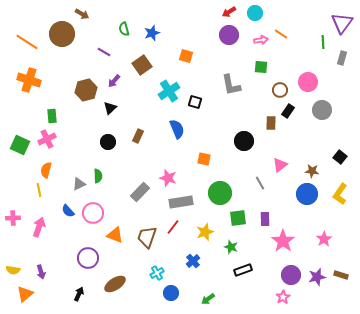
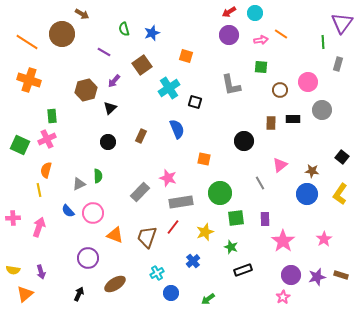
gray rectangle at (342, 58): moved 4 px left, 6 px down
cyan cross at (169, 91): moved 3 px up
black rectangle at (288, 111): moved 5 px right, 8 px down; rotated 56 degrees clockwise
brown rectangle at (138, 136): moved 3 px right
black square at (340, 157): moved 2 px right
green square at (238, 218): moved 2 px left
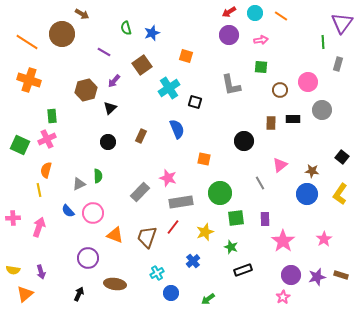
green semicircle at (124, 29): moved 2 px right, 1 px up
orange line at (281, 34): moved 18 px up
brown ellipse at (115, 284): rotated 40 degrees clockwise
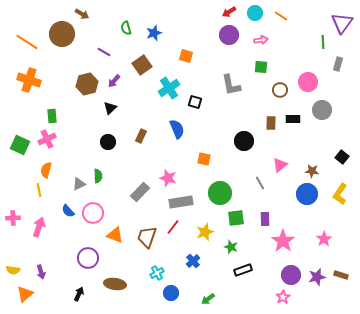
blue star at (152, 33): moved 2 px right
brown hexagon at (86, 90): moved 1 px right, 6 px up
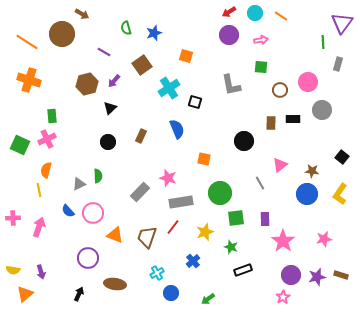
pink star at (324, 239): rotated 21 degrees clockwise
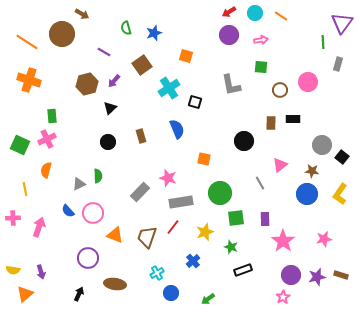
gray circle at (322, 110): moved 35 px down
brown rectangle at (141, 136): rotated 40 degrees counterclockwise
yellow line at (39, 190): moved 14 px left, 1 px up
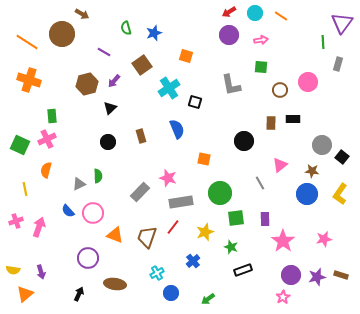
pink cross at (13, 218): moved 3 px right, 3 px down; rotated 16 degrees counterclockwise
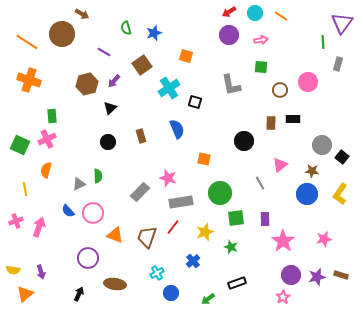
black rectangle at (243, 270): moved 6 px left, 13 px down
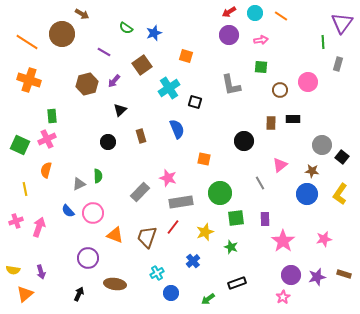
green semicircle at (126, 28): rotated 40 degrees counterclockwise
black triangle at (110, 108): moved 10 px right, 2 px down
brown rectangle at (341, 275): moved 3 px right, 1 px up
